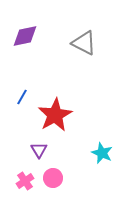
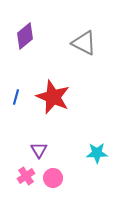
purple diamond: rotated 28 degrees counterclockwise
blue line: moved 6 px left; rotated 14 degrees counterclockwise
red star: moved 2 px left, 18 px up; rotated 20 degrees counterclockwise
cyan star: moved 5 px left; rotated 25 degrees counterclockwise
pink cross: moved 1 px right, 5 px up
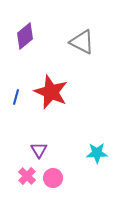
gray triangle: moved 2 px left, 1 px up
red star: moved 2 px left, 5 px up
pink cross: moved 1 px right; rotated 12 degrees counterclockwise
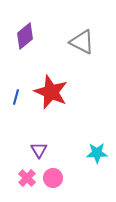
pink cross: moved 2 px down
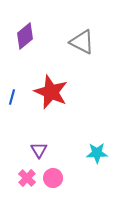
blue line: moved 4 px left
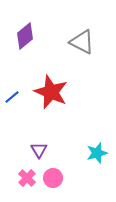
blue line: rotated 35 degrees clockwise
cyan star: rotated 15 degrees counterclockwise
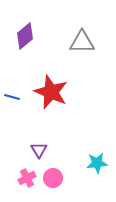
gray triangle: rotated 28 degrees counterclockwise
blue line: rotated 56 degrees clockwise
cyan star: moved 10 px down; rotated 10 degrees clockwise
pink cross: rotated 18 degrees clockwise
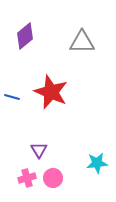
pink cross: rotated 12 degrees clockwise
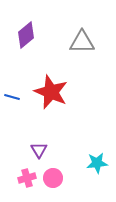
purple diamond: moved 1 px right, 1 px up
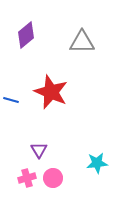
blue line: moved 1 px left, 3 px down
